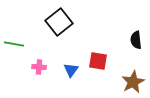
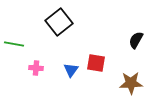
black semicircle: rotated 36 degrees clockwise
red square: moved 2 px left, 2 px down
pink cross: moved 3 px left, 1 px down
brown star: moved 2 px left, 1 px down; rotated 25 degrees clockwise
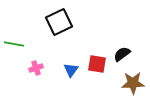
black square: rotated 12 degrees clockwise
black semicircle: moved 14 px left, 14 px down; rotated 24 degrees clockwise
red square: moved 1 px right, 1 px down
pink cross: rotated 24 degrees counterclockwise
brown star: moved 2 px right
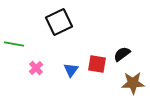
pink cross: rotated 24 degrees counterclockwise
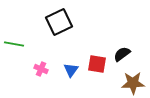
pink cross: moved 5 px right, 1 px down; rotated 24 degrees counterclockwise
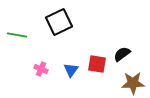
green line: moved 3 px right, 9 px up
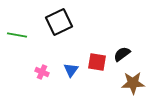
red square: moved 2 px up
pink cross: moved 1 px right, 3 px down
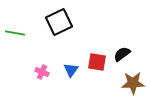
green line: moved 2 px left, 2 px up
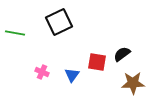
blue triangle: moved 1 px right, 5 px down
